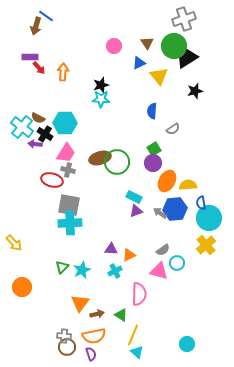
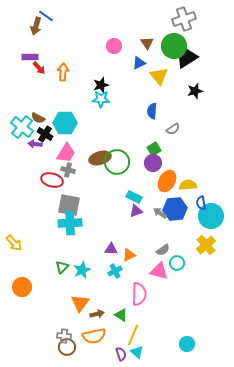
cyan circle at (209, 218): moved 2 px right, 2 px up
purple semicircle at (91, 354): moved 30 px right
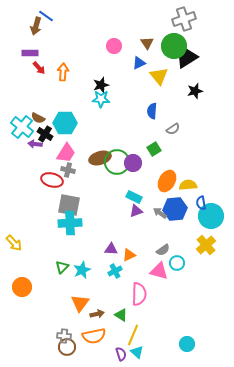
purple rectangle at (30, 57): moved 4 px up
purple circle at (153, 163): moved 20 px left
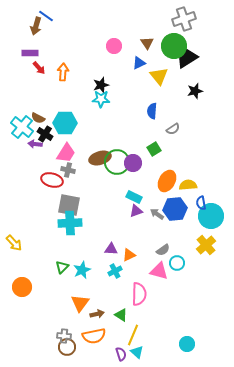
gray arrow at (160, 213): moved 3 px left, 1 px down
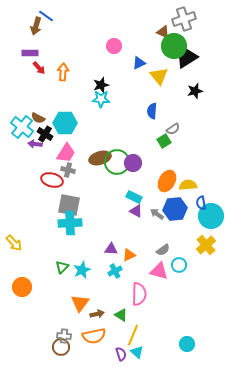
brown triangle at (147, 43): moved 16 px right, 11 px up; rotated 32 degrees counterclockwise
green square at (154, 149): moved 10 px right, 8 px up
purple triangle at (136, 211): rotated 48 degrees clockwise
cyan circle at (177, 263): moved 2 px right, 2 px down
brown circle at (67, 347): moved 6 px left
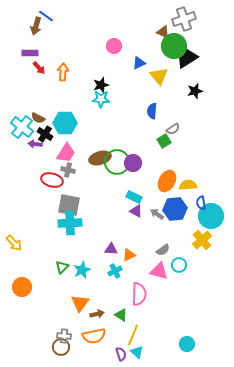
yellow cross at (206, 245): moved 4 px left, 5 px up
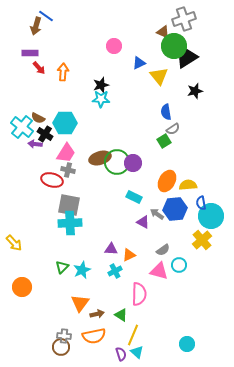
blue semicircle at (152, 111): moved 14 px right, 1 px down; rotated 14 degrees counterclockwise
purple triangle at (136, 211): moved 7 px right, 11 px down
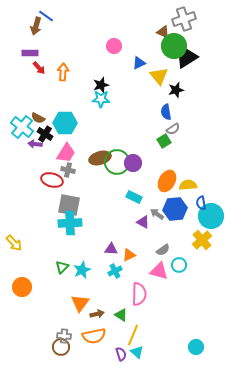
black star at (195, 91): moved 19 px left, 1 px up
cyan circle at (187, 344): moved 9 px right, 3 px down
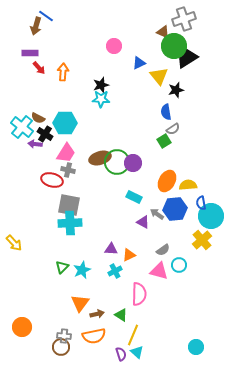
orange circle at (22, 287): moved 40 px down
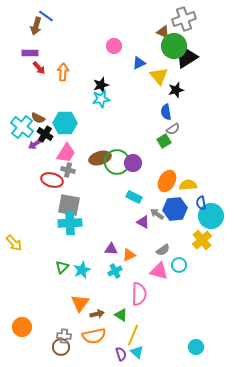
cyan star at (101, 99): rotated 12 degrees counterclockwise
purple arrow at (35, 144): rotated 40 degrees counterclockwise
